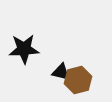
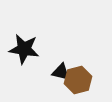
black star: rotated 12 degrees clockwise
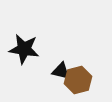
black triangle: moved 1 px up
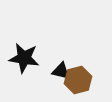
black star: moved 9 px down
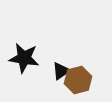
black triangle: rotated 48 degrees counterclockwise
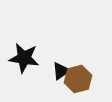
brown hexagon: moved 1 px up
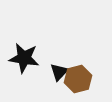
black triangle: moved 2 px left, 1 px down; rotated 12 degrees counterclockwise
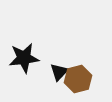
black star: rotated 16 degrees counterclockwise
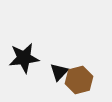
brown hexagon: moved 1 px right, 1 px down
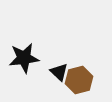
black triangle: rotated 30 degrees counterclockwise
